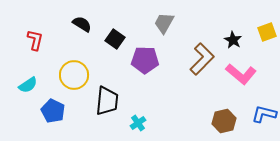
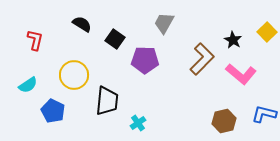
yellow square: rotated 24 degrees counterclockwise
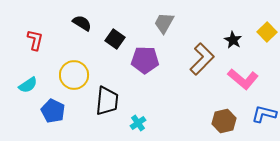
black semicircle: moved 1 px up
pink L-shape: moved 2 px right, 5 px down
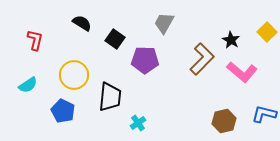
black star: moved 2 px left
pink L-shape: moved 1 px left, 7 px up
black trapezoid: moved 3 px right, 4 px up
blue pentagon: moved 10 px right
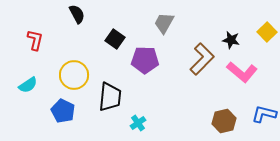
black semicircle: moved 5 px left, 9 px up; rotated 30 degrees clockwise
black star: rotated 18 degrees counterclockwise
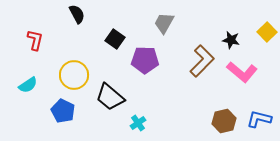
brown L-shape: moved 2 px down
black trapezoid: rotated 124 degrees clockwise
blue L-shape: moved 5 px left, 5 px down
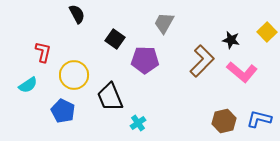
red L-shape: moved 8 px right, 12 px down
black trapezoid: rotated 28 degrees clockwise
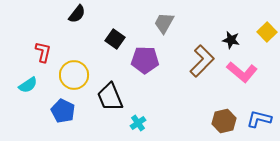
black semicircle: rotated 66 degrees clockwise
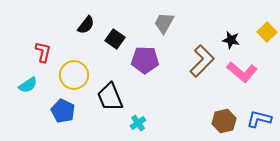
black semicircle: moved 9 px right, 11 px down
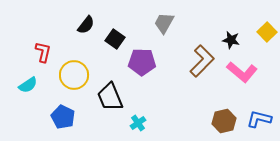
purple pentagon: moved 3 px left, 2 px down
blue pentagon: moved 6 px down
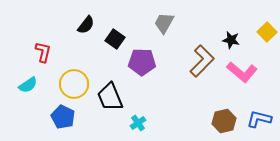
yellow circle: moved 9 px down
